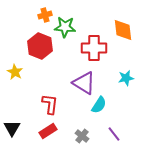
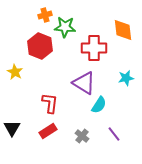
red L-shape: moved 1 px up
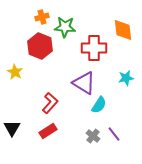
orange cross: moved 3 px left, 2 px down
red L-shape: rotated 35 degrees clockwise
gray cross: moved 11 px right
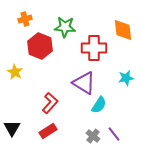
orange cross: moved 17 px left, 2 px down
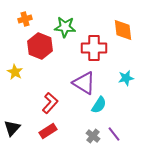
black triangle: rotated 12 degrees clockwise
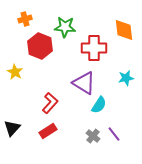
orange diamond: moved 1 px right
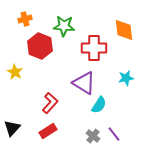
green star: moved 1 px left, 1 px up
